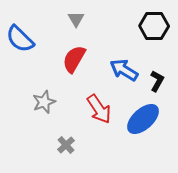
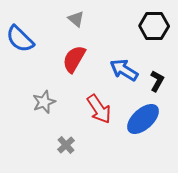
gray triangle: rotated 18 degrees counterclockwise
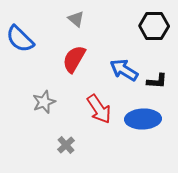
black L-shape: rotated 65 degrees clockwise
blue ellipse: rotated 40 degrees clockwise
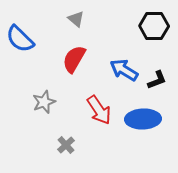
black L-shape: moved 1 px up; rotated 25 degrees counterclockwise
red arrow: moved 1 px down
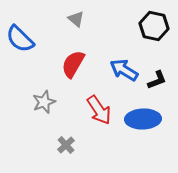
black hexagon: rotated 12 degrees clockwise
red semicircle: moved 1 px left, 5 px down
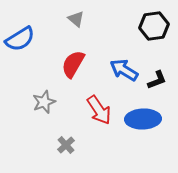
black hexagon: rotated 20 degrees counterclockwise
blue semicircle: rotated 76 degrees counterclockwise
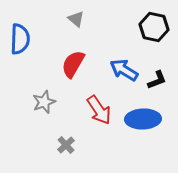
black hexagon: moved 1 px down; rotated 20 degrees clockwise
blue semicircle: rotated 56 degrees counterclockwise
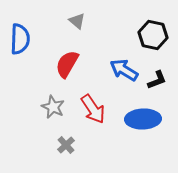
gray triangle: moved 1 px right, 2 px down
black hexagon: moved 1 px left, 8 px down
red semicircle: moved 6 px left
gray star: moved 9 px right, 5 px down; rotated 25 degrees counterclockwise
red arrow: moved 6 px left, 1 px up
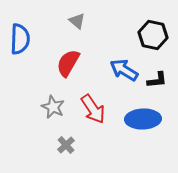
red semicircle: moved 1 px right, 1 px up
black L-shape: rotated 15 degrees clockwise
